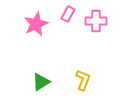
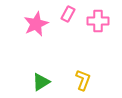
pink cross: moved 2 px right
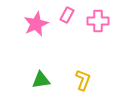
pink rectangle: moved 1 px left, 1 px down
green triangle: moved 2 px up; rotated 24 degrees clockwise
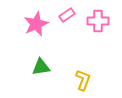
pink rectangle: rotated 28 degrees clockwise
green triangle: moved 13 px up
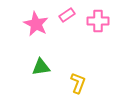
pink star: rotated 20 degrees counterclockwise
yellow L-shape: moved 5 px left, 3 px down
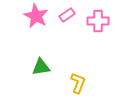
pink star: moved 8 px up
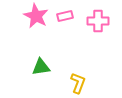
pink rectangle: moved 2 px left, 1 px down; rotated 21 degrees clockwise
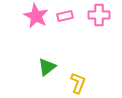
pink cross: moved 1 px right, 6 px up
green triangle: moved 6 px right; rotated 30 degrees counterclockwise
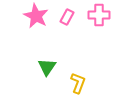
pink rectangle: moved 2 px right, 1 px down; rotated 49 degrees counterclockwise
green triangle: rotated 18 degrees counterclockwise
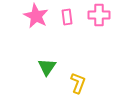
pink rectangle: rotated 35 degrees counterclockwise
